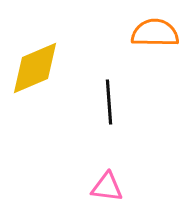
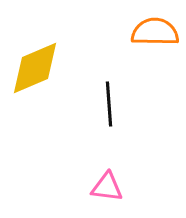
orange semicircle: moved 1 px up
black line: moved 2 px down
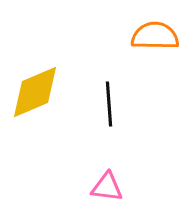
orange semicircle: moved 4 px down
yellow diamond: moved 24 px down
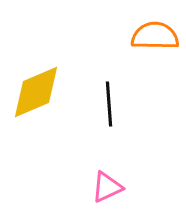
yellow diamond: moved 1 px right
pink triangle: rotated 32 degrees counterclockwise
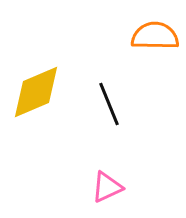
black line: rotated 18 degrees counterclockwise
